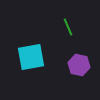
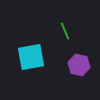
green line: moved 3 px left, 4 px down
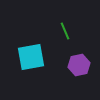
purple hexagon: rotated 25 degrees counterclockwise
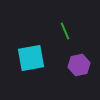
cyan square: moved 1 px down
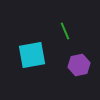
cyan square: moved 1 px right, 3 px up
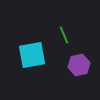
green line: moved 1 px left, 4 px down
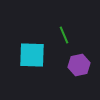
cyan square: rotated 12 degrees clockwise
